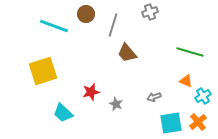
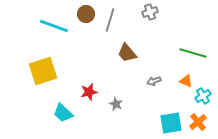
gray line: moved 3 px left, 5 px up
green line: moved 3 px right, 1 px down
red star: moved 2 px left
gray arrow: moved 16 px up
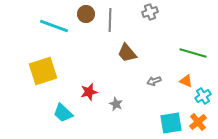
gray line: rotated 15 degrees counterclockwise
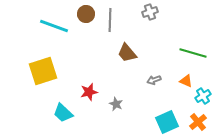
gray arrow: moved 1 px up
cyan square: moved 4 px left, 1 px up; rotated 15 degrees counterclockwise
